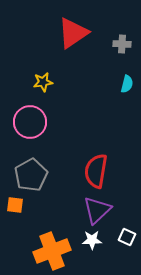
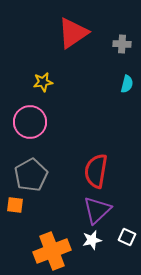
white star: rotated 12 degrees counterclockwise
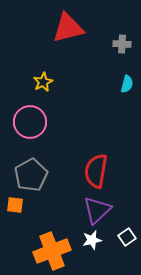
red triangle: moved 5 px left, 5 px up; rotated 20 degrees clockwise
yellow star: rotated 18 degrees counterclockwise
white square: rotated 30 degrees clockwise
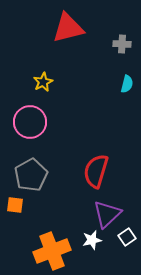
red semicircle: rotated 8 degrees clockwise
purple triangle: moved 10 px right, 4 px down
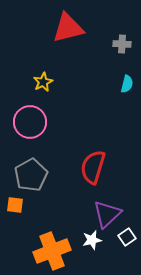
red semicircle: moved 3 px left, 4 px up
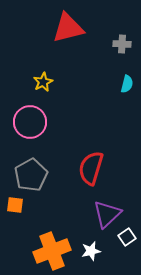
red semicircle: moved 2 px left, 1 px down
white star: moved 1 px left, 11 px down
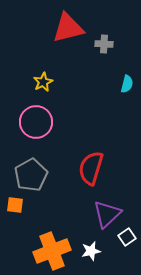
gray cross: moved 18 px left
pink circle: moved 6 px right
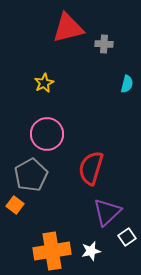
yellow star: moved 1 px right, 1 px down
pink circle: moved 11 px right, 12 px down
orange square: rotated 30 degrees clockwise
purple triangle: moved 2 px up
orange cross: rotated 12 degrees clockwise
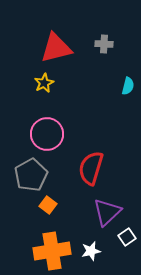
red triangle: moved 12 px left, 20 px down
cyan semicircle: moved 1 px right, 2 px down
orange square: moved 33 px right
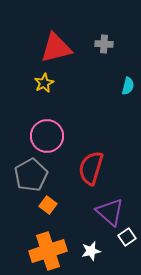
pink circle: moved 2 px down
purple triangle: moved 3 px right; rotated 36 degrees counterclockwise
orange cross: moved 4 px left; rotated 9 degrees counterclockwise
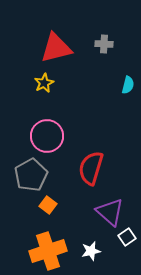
cyan semicircle: moved 1 px up
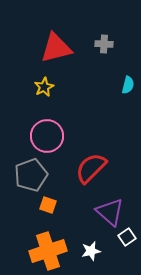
yellow star: moved 4 px down
red semicircle: rotated 28 degrees clockwise
gray pentagon: rotated 8 degrees clockwise
orange square: rotated 18 degrees counterclockwise
